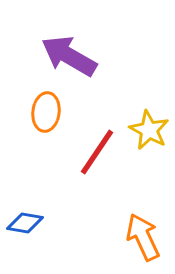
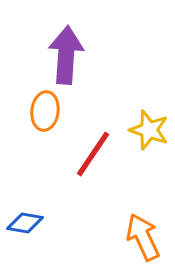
purple arrow: moved 3 px left, 1 px up; rotated 64 degrees clockwise
orange ellipse: moved 1 px left, 1 px up
yellow star: rotated 9 degrees counterclockwise
red line: moved 4 px left, 2 px down
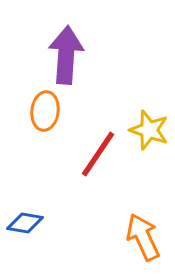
red line: moved 5 px right
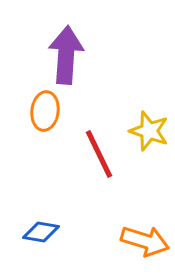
yellow star: moved 1 px down
red line: moved 1 px right; rotated 60 degrees counterclockwise
blue diamond: moved 16 px right, 9 px down
orange arrow: moved 2 px right, 4 px down; rotated 132 degrees clockwise
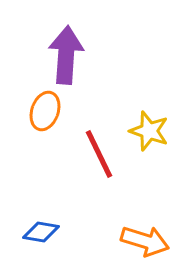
orange ellipse: rotated 12 degrees clockwise
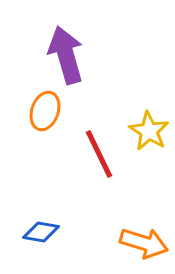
purple arrow: rotated 20 degrees counterclockwise
yellow star: rotated 12 degrees clockwise
orange arrow: moved 1 px left, 2 px down
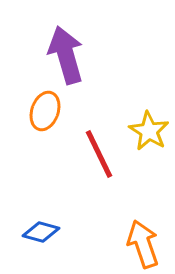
blue diamond: rotated 6 degrees clockwise
orange arrow: moved 1 px left, 1 px down; rotated 126 degrees counterclockwise
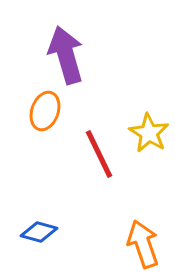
yellow star: moved 2 px down
blue diamond: moved 2 px left
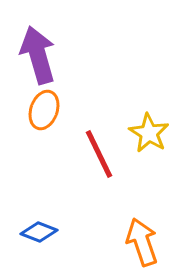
purple arrow: moved 28 px left
orange ellipse: moved 1 px left, 1 px up
blue diamond: rotated 6 degrees clockwise
orange arrow: moved 1 px left, 2 px up
